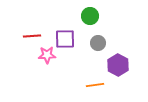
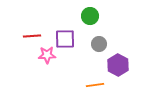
gray circle: moved 1 px right, 1 px down
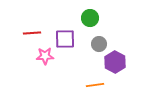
green circle: moved 2 px down
red line: moved 3 px up
pink star: moved 2 px left, 1 px down
purple hexagon: moved 3 px left, 3 px up
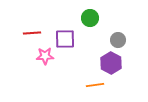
gray circle: moved 19 px right, 4 px up
purple hexagon: moved 4 px left, 1 px down
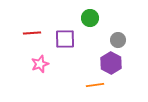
pink star: moved 5 px left, 8 px down; rotated 18 degrees counterclockwise
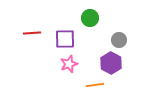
gray circle: moved 1 px right
pink star: moved 29 px right
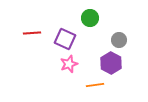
purple square: rotated 25 degrees clockwise
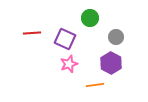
gray circle: moved 3 px left, 3 px up
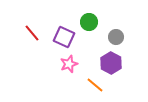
green circle: moved 1 px left, 4 px down
red line: rotated 54 degrees clockwise
purple square: moved 1 px left, 2 px up
orange line: rotated 48 degrees clockwise
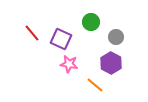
green circle: moved 2 px right
purple square: moved 3 px left, 2 px down
pink star: rotated 30 degrees clockwise
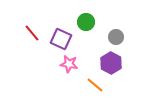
green circle: moved 5 px left
